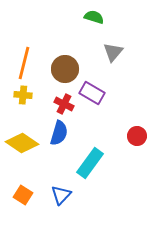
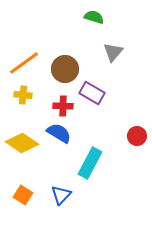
orange line: rotated 40 degrees clockwise
red cross: moved 1 px left, 2 px down; rotated 24 degrees counterclockwise
blue semicircle: rotated 75 degrees counterclockwise
cyan rectangle: rotated 8 degrees counterclockwise
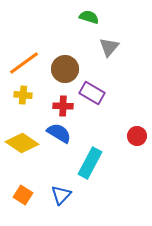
green semicircle: moved 5 px left
gray triangle: moved 4 px left, 5 px up
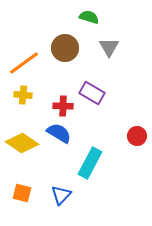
gray triangle: rotated 10 degrees counterclockwise
brown circle: moved 21 px up
orange square: moved 1 px left, 2 px up; rotated 18 degrees counterclockwise
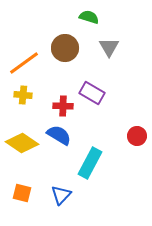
blue semicircle: moved 2 px down
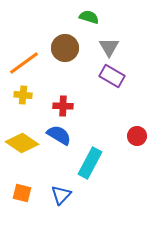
purple rectangle: moved 20 px right, 17 px up
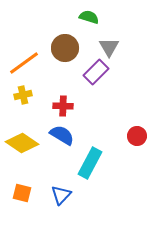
purple rectangle: moved 16 px left, 4 px up; rotated 75 degrees counterclockwise
yellow cross: rotated 18 degrees counterclockwise
blue semicircle: moved 3 px right
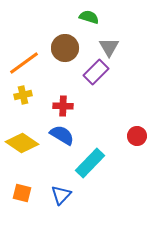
cyan rectangle: rotated 16 degrees clockwise
